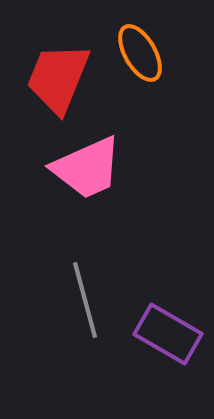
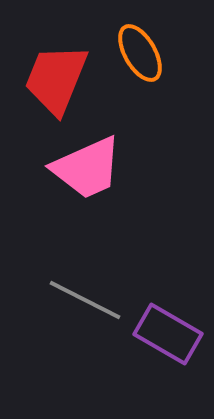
red trapezoid: moved 2 px left, 1 px down
gray line: rotated 48 degrees counterclockwise
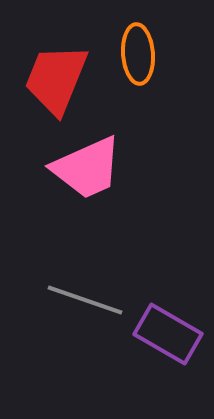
orange ellipse: moved 2 px left, 1 px down; rotated 26 degrees clockwise
gray line: rotated 8 degrees counterclockwise
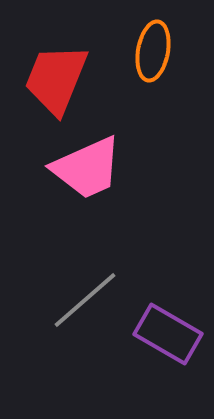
orange ellipse: moved 15 px right, 3 px up; rotated 14 degrees clockwise
gray line: rotated 60 degrees counterclockwise
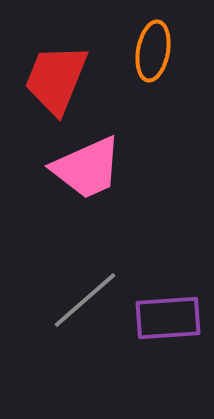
purple rectangle: moved 16 px up; rotated 34 degrees counterclockwise
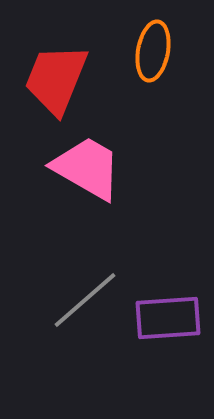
pink trapezoid: rotated 126 degrees counterclockwise
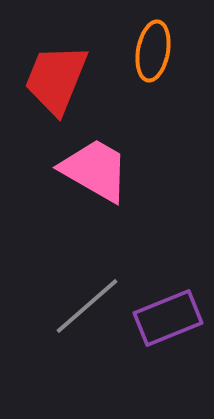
pink trapezoid: moved 8 px right, 2 px down
gray line: moved 2 px right, 6 px down
purple rectangle: rotated 18 degrees counterclockwise
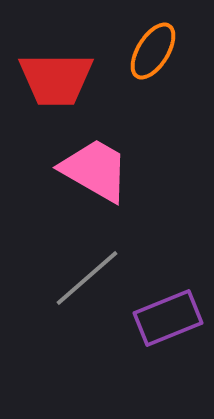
orange ellipse: rotated 22 degrees clockwise
red trapezoid: rotated 112 degrees counterclockwise
gray line: moved 28 px up
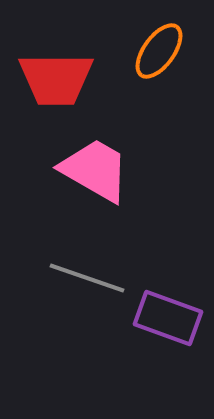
orange ellipse: moved 6 px right; rotated 4 degrees clockwise
gray line: rotated 60 degrees clockwise
purple rectangle: rotated 42 degrees clockwise
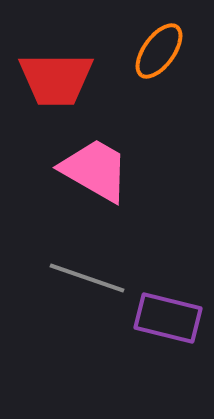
purple rectangle: rotated 6 degrees counterclockwise
